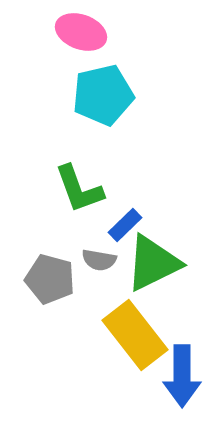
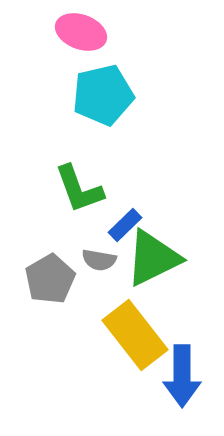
green triangle: moved 5 px up
gray pentagon: rotated 27 degrees clockwise
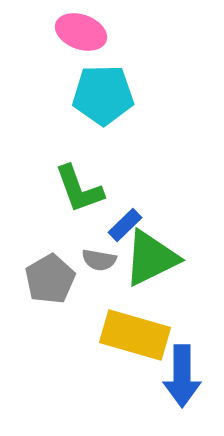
cyan pentagon: rotated 12 degrees clockwise
green triangle: moved 2 px left
yellow rectangle: rotated 36 degrees counterclockwise
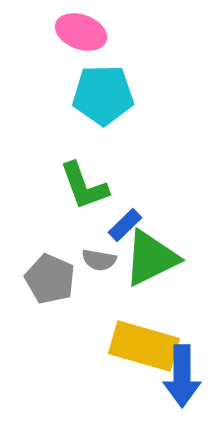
green L-shape: moved 5 px right, 3 px up
gray pentagon: rotated 18 degrees counterclockwise
yellow rectangle: moved 9 px right, 11 px down
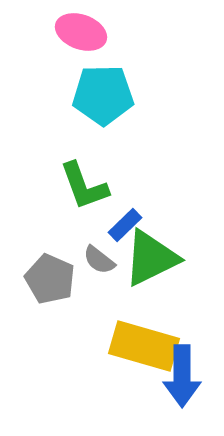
gray semicircle: rotated 28 degrees clockwise
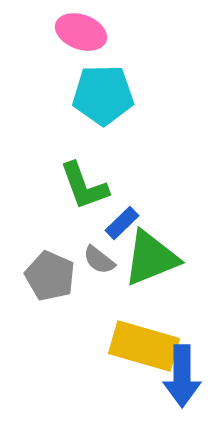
blue rectangle: moved 3 px left, 2 px up
green triangle: rotated 4 degrees clockwise
gray pentagon: moved 3 px up
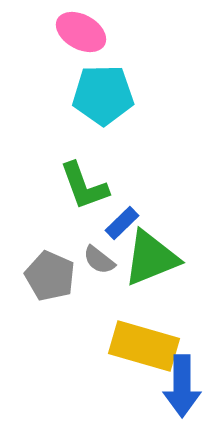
pink ellipse: rotated 9 degrees clockwise
blue arrow: moved 10 px down
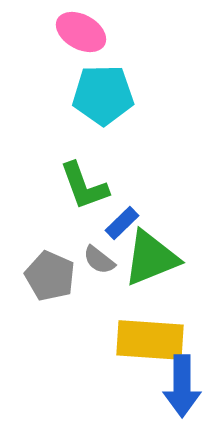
yellow rectangle: moved 6 px right, 6 px up; rotated 12 degrees counterclockwise
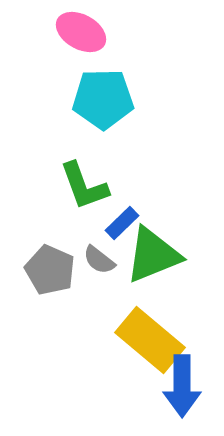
cyan pentagon: moved 4 px down
green triangle: moved 2 px right, 3 px up
gray pentagon: moved 6 px up
yellow rectangle: rotated 36 degrees clockwise
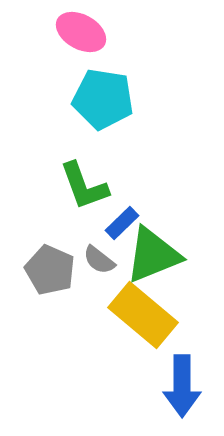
cyan pentagon: rotated 10 degrees clockwise
yellow rectangle: moved 7 px left, 25 px up
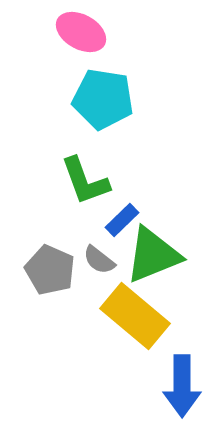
green L-shape: moved 1 px right, 5 px up
blue rectangle: moved 3 px up
yellow rectangle: moved 8 px left, 1 px down
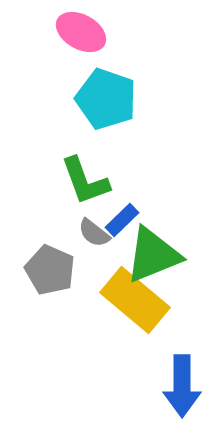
cyan pentagon: moved 3 px right; rotated 10 degrees clockwise
gray semicircle: moved 5 px left, 27 px up
yellow rectangle: moved 16 px up
